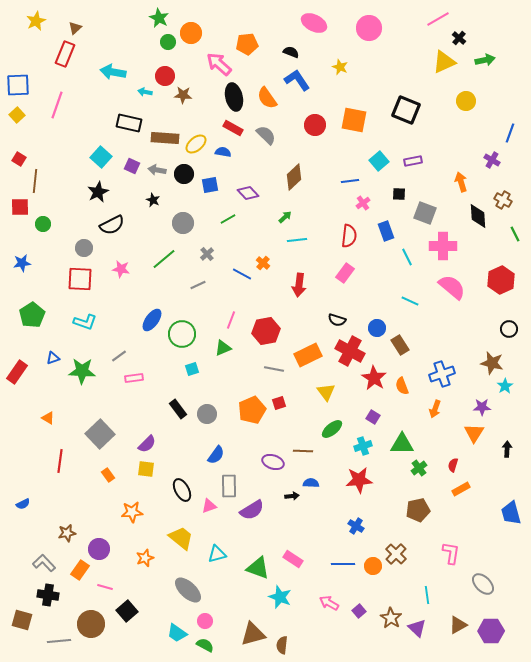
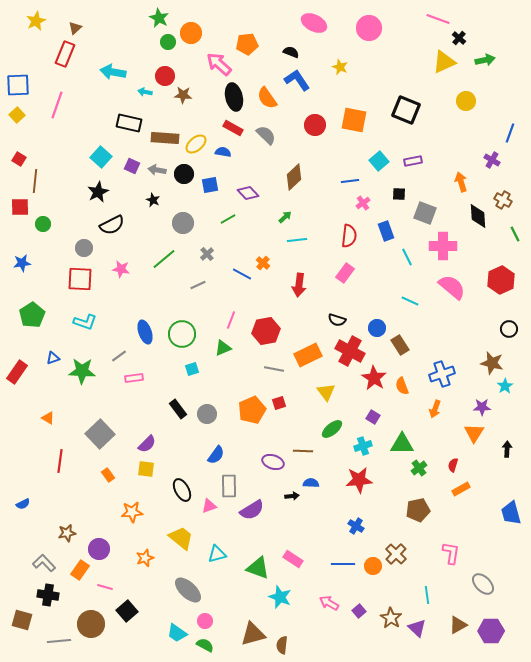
pink line at (438, 19): rotated 50 degrees clockwise
blue ellipse at (152, 320): moved 7 px left, 12 px down; rotated 55 degrees counterclockwise
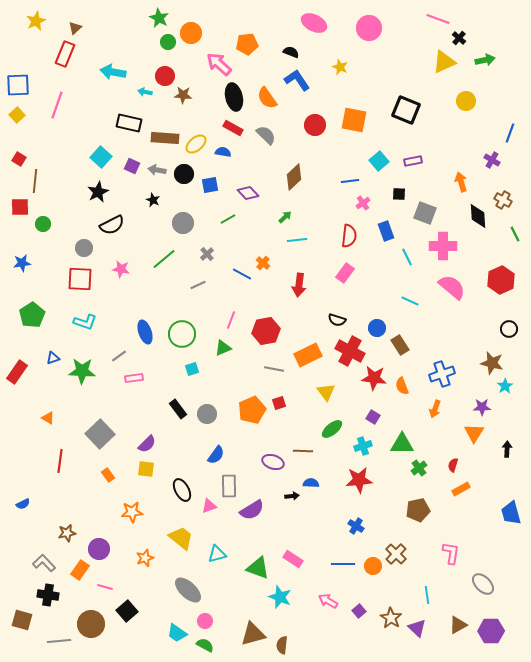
red star at (374, 378): rotated 25 degrees counterclockwise
pink arrow at (329, 603): moved 1 px left, 2 px up
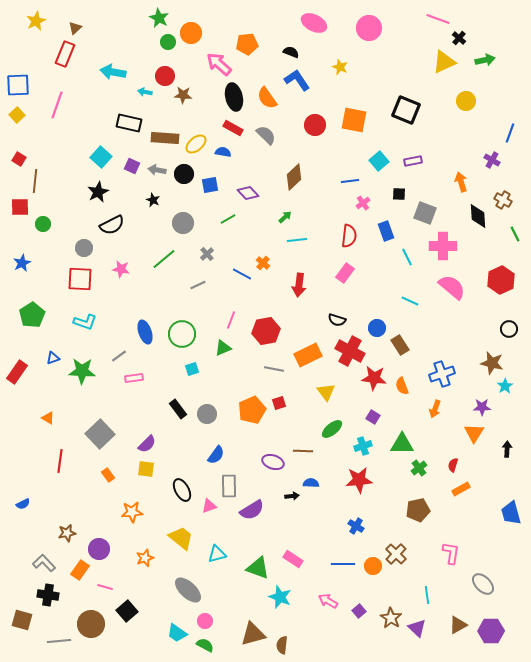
blue star at (22, 263): rotated 18 degrees counterclockwise
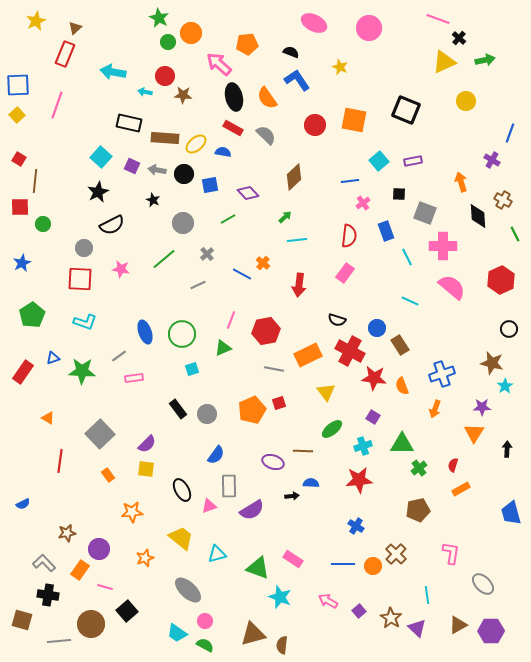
red rectangle at (17, 372): moved 6 px right
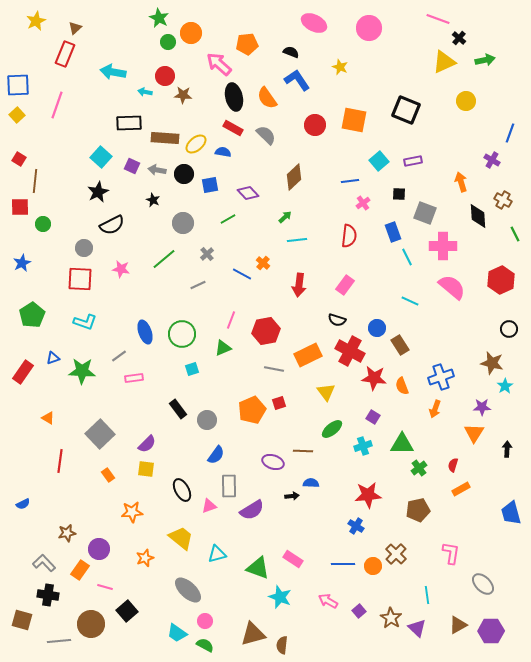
black rectangle at (129, 123): rotated 15 degrees counterclockwise
blue rectangle at (386, 231): moved 7 px right, 1 px down
pink rectangle at (345, 273): moved 12 px down
blue cross at (442, 374): moved 1 px left, 3 px down
gray circle at (207, 414): moved 6 px down
red star at (359, 480): moved 9 px right, 15 px down
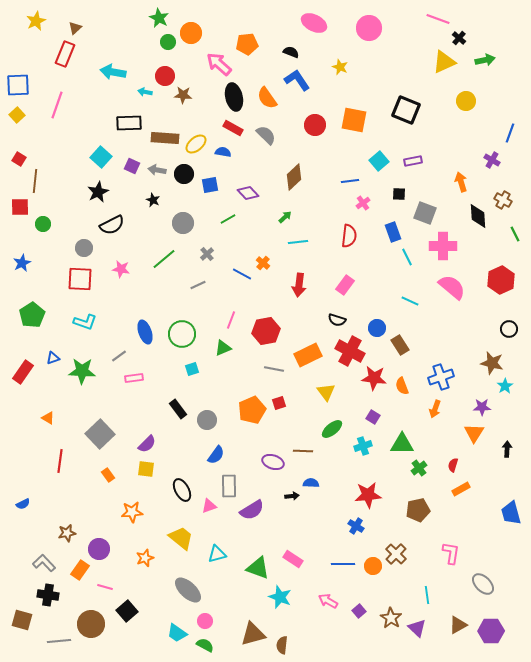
cyan line at (297, 240): moved 1 px right, 2 px down
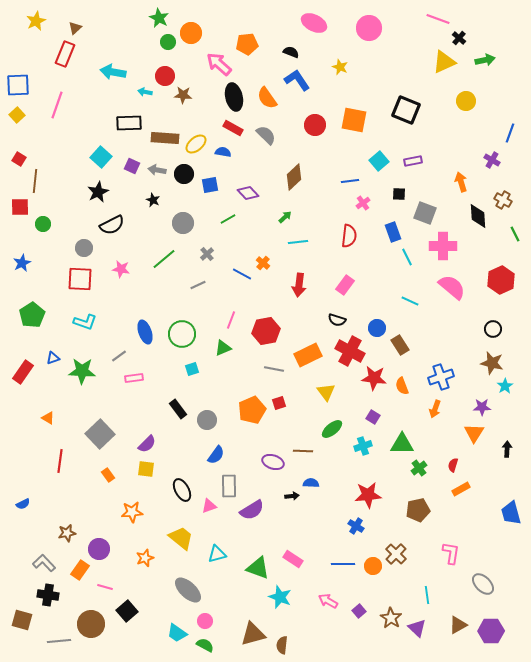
black circle at (509, 329): moved 16 px left
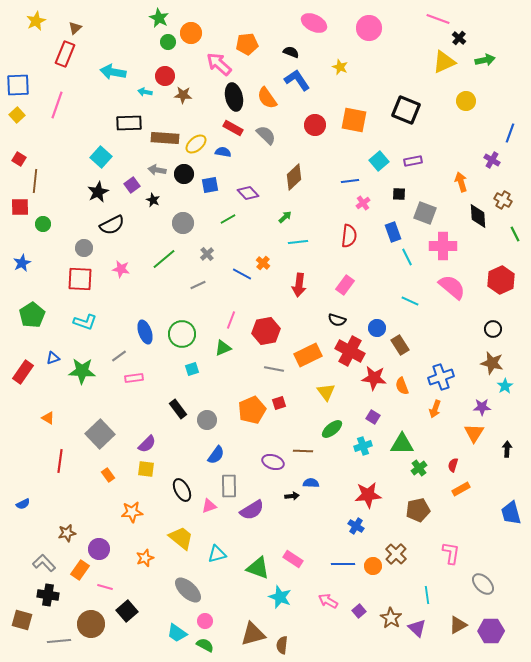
purple square at (132, 166): moved 19 px down; rotated 28 degrees clockwise
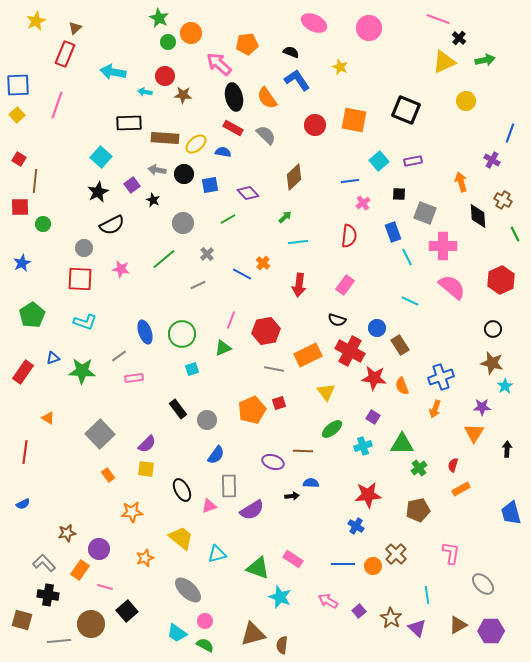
red line at (60, 461): moved 35 px left, 9 px up
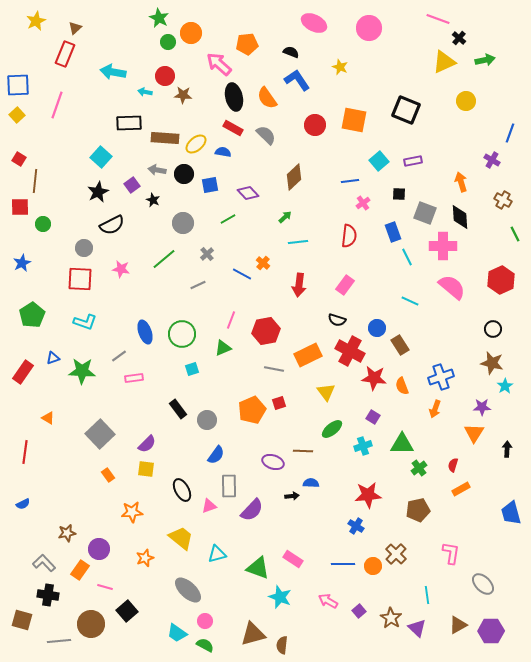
black diamond at (478, 216): moved 18 px left, 1 px down
purple semicircle at (252, 510): rotated 15 degrees counterclockwise
